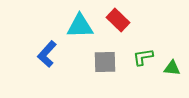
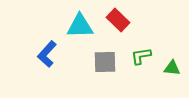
green L-shape: moved 2 px left, 1 px up
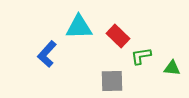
red rectangle: moved 16 px down
cyan triangle: moved 1 px left, 1 px down
gray square: moved 7 px right, 19 px down
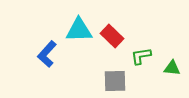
cyan triangle: moved 3 px down
red rectangle: moved 6 px left
gray square: moved 3 px right
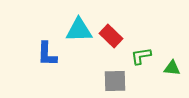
red rectangle: moved 1 px left
blue L-shape: rotated 40 degrees counterclockwise
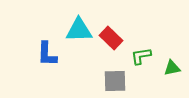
red rectangle: moved 2 px down
green triangle: rotated 18 degrees counterclockwise
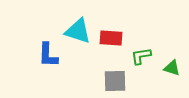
cyan triangle: moved 1 px left, 1 px down; rotated 20 degrees clockwise
red rectangle: rotated 40 degrees counterclockwise
blue L-shape: moved 1 px right, 1 px down
green triangle: rotated 30 degrees clockwise
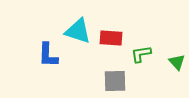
green L-shape: moved 2 px up
green triangle: moved 5 px right, 6 px up; rotated 30 degrees clockwise
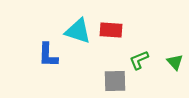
red rectangle: moved 8 px up
green L-shape: moved 2 px left, 6 px down; rotated 15 degrees counterclockwise
green triangle: moved 2 px left
